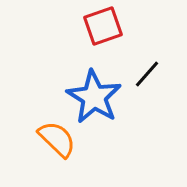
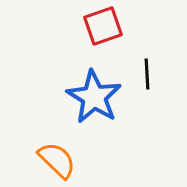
black line: rotated 44 degrees counterclockwise
orange semicircle: moved 21 px down
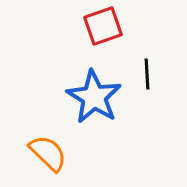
orange semicircle: moved 9 px left, 7 px up
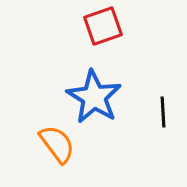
black line: moved 16 px right, 38 px down
orange semicircle: moved 9 px right, 9 px up; rotated 9 degrees clockwise
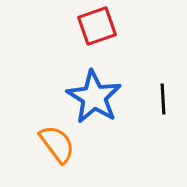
red square: moved 6 px left
black line: moved 13 px up
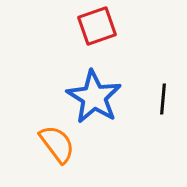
black line: rotated 8 degrees clockwise
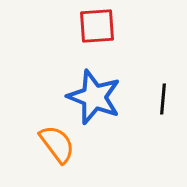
red square: rotated 15 degrees clockwise
blue star: rotated 10 degrees counterclockwise
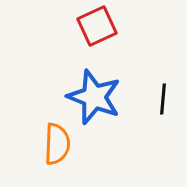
red square: rotated 21 degrees counterclockwise
orange semicircle: rotated 39 degrees clockwise
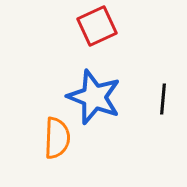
orange semicircle: moved 6 px up
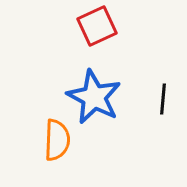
blue star: rotated 6 degrees clockwise
orange semicircle: moved 2 px down
